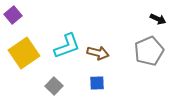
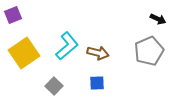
purple square: rotated 18 degrees clockwise
cyan L-shape: rotated 20 degrees counterclockwise
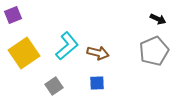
gray pentagon: moved 5 px right
gray square: rotated 12 degrees clockwise
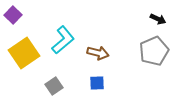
purple square: rotated 24 degrees counterclockwise
cyan L-shape: moved 4 px left, 6 px up
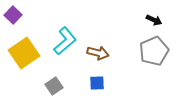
black arrow: moved 4 px left, 1 px down
cyan L-shape: moved 2 px right, 1 px down
